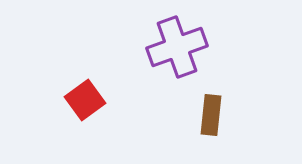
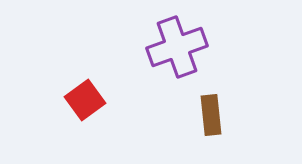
brown rectangle: rotated 12 degrees counterclockwise
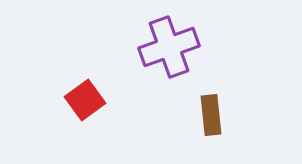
purple cross: moved 8 px left
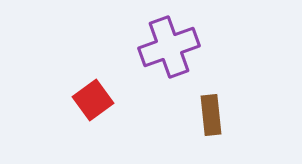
red square: moved 8 px right
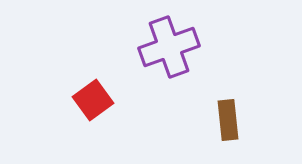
brown rectangle: moved 17 px right, 5 px down
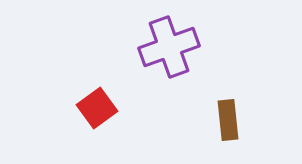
red square: moved 4 px right, 8 px down
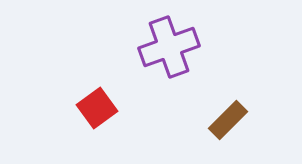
brown rectangle: rotated 51 degrees clockwise
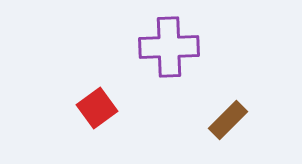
purple cross: rotated 18 degrees clockwise
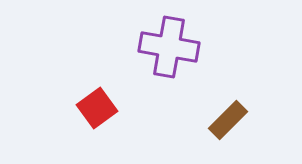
purple cross: rotated 12 degrees clockwise
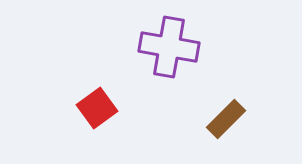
brown rectangle: moved 2 px left, 1 px up
